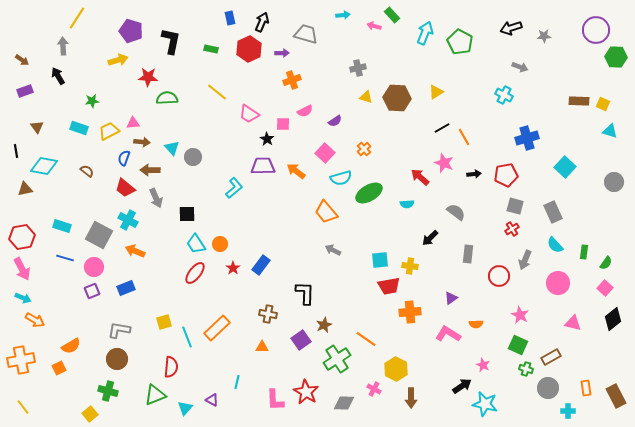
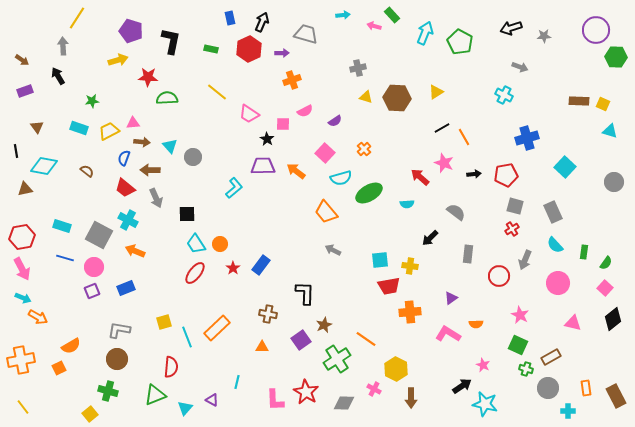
cyan triangle at (172, 148): moved 2 px left, 2 px up
orange arrow at (35, 320): moved 3 px right, 3 px up
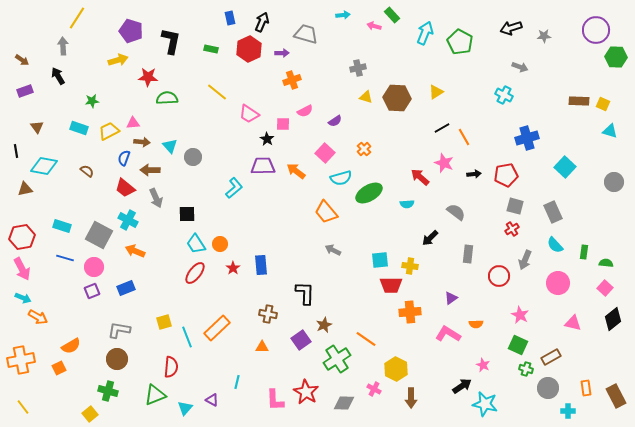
green semicircle at (606, 263): rotated 120 degrees counterclockwise
blue rectangle at (261, 265): rotated 42 degrees counterclockwise
red trapezoid at (389, 286): moved 2 px right, 1 px up; rotated 10 degrees clockwise
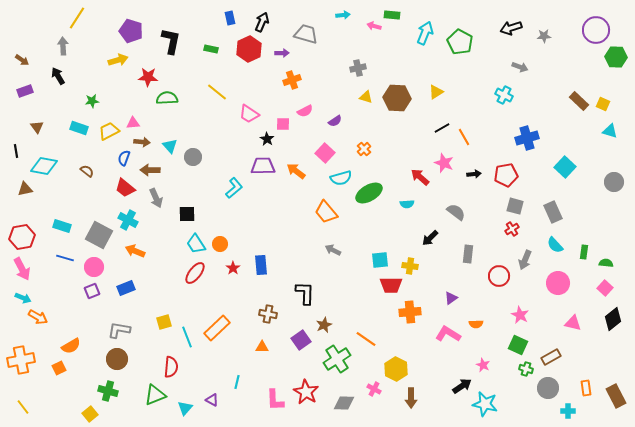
green rectangle at (392, 15): rotated 42 degrees counterclockwise
brown rectangle at (579, 101): rotated 42 degrees clockwise
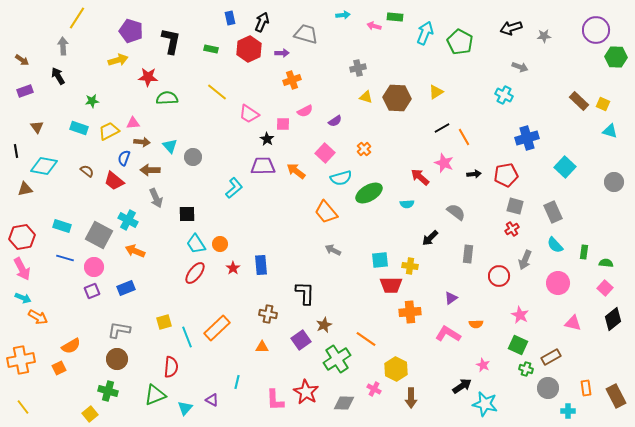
green rectangle at (392, 15): moved 3 px right, 2 px down
red trapezoid at (125, 188): moved 11 px left, 7 px up
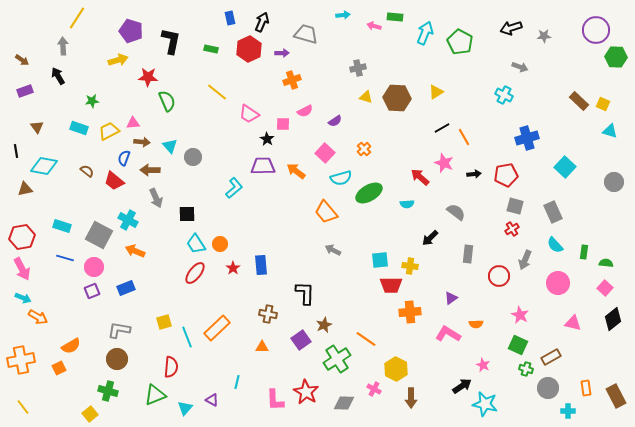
green semicircle at (167, 98): moved 3 px down; rotated 70 degrees clockwise
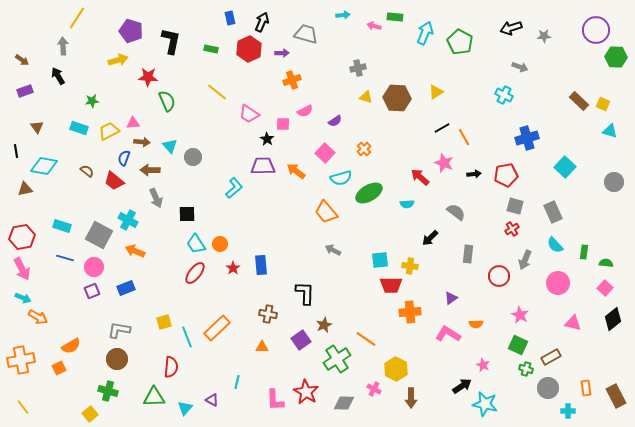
green triangle at (155, 395): moved 1 px left, 2 px down; rotated 20 degrees clockwise
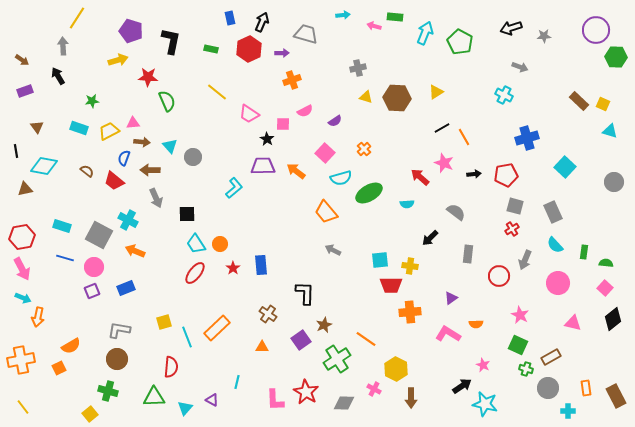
brown cross at (268, 314): rotated 24 degrees clockwise
orange arrow at (38, 317): rotated 72 degrees clockwise
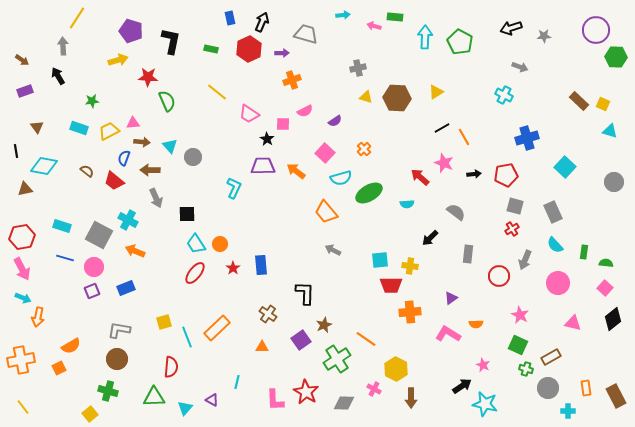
cyan arrow at (425, 33): moved 4 px down; rotated 20 degrees counterclockwise
cyan L-shape at (234, 188): rotated 25 degrees counterclockwise
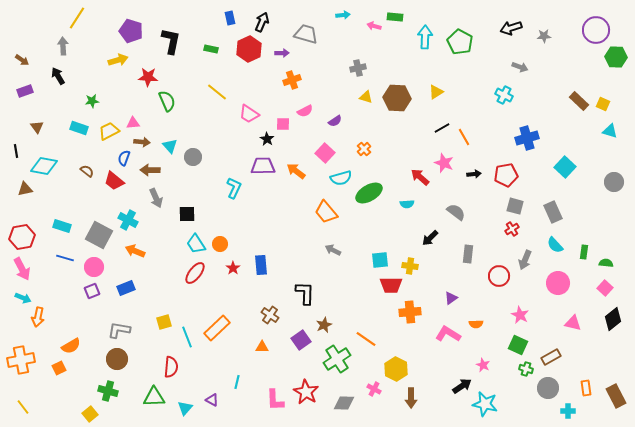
brown cross at (268, 314): moved 2 px right, 1 px down
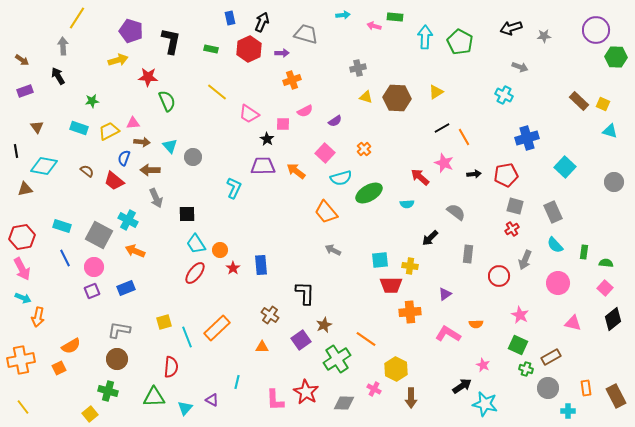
orange circle at (220, 244): moved 6 px down
blue line at (65, 258): rotated 48 degrees clockwise
purple triangle at (451, 298): moved 6 px left, 4 px up
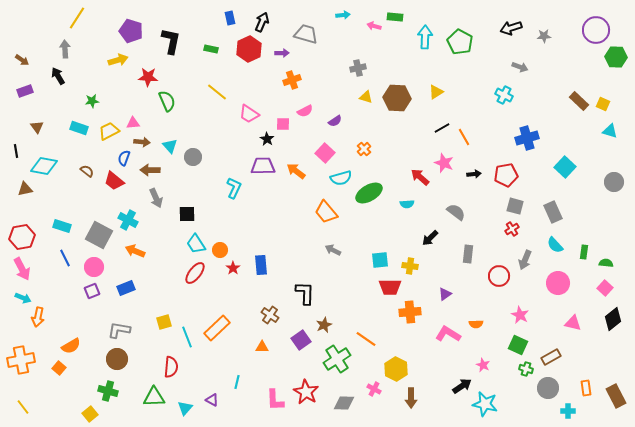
gray arrow at (63, 46): moved 2 px right, 3 px down
red trapezoid at (391, 285): moved 1 px left, 2 px down
orange square at (59, 368): rotated 24 degrees counterclockwise
